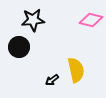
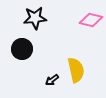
black star: moved 2 px right, 2 px up
black circle: moved 3 px right, 2 px down
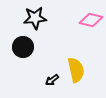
black circle: moved 1 px right, 2 px up
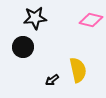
yellow semicircle: moved 2 px right
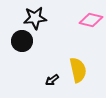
black circle: moved 1 px left, 6 px up
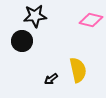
black star: moved 2 px up
black arrow: moved 1 px left, 1 px up
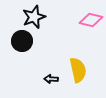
black star: moved 1 px left, 1 px down; rotated 15 degrees counterclockwise
black arrow: rotated 40 degrees clockwise
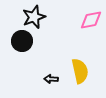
pink diamond: rotated 25 degrees counterclockwise
yellow semicircle: moved 2 px right, 1 px down
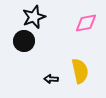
pink diamond: moved 5 px left, 3 px down
black circle: moved 2 px right
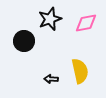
black star: moved 16 px right, 2 px down
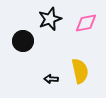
black circle: moved 1 px left
